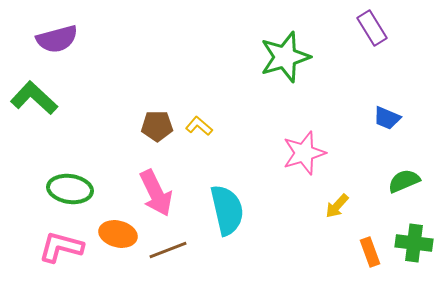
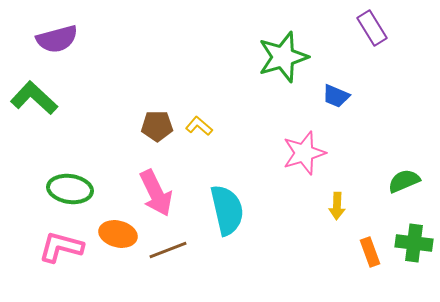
green star: moved 2 px left
blue trapezoid: moved 51 px left, 22 px up
yellow arrow: rotated 40 degrees counterclockwise
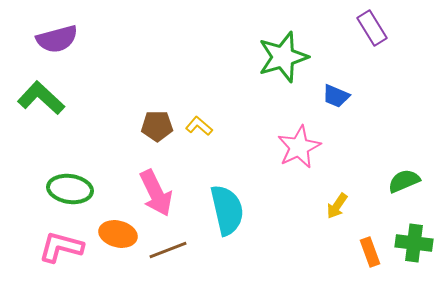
green L-shape: moved 7 px right
pink star: moved 5 px left, 6 px up; rotated 9 degrees counterclockwise
yellow arrow: rotated 32 degrees clockwise
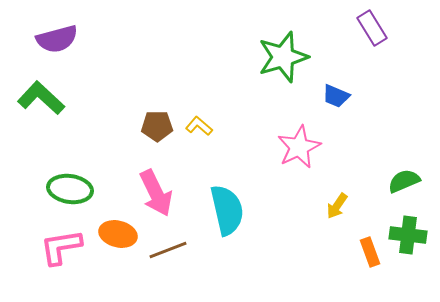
green cross: moved 6 px left, 8 px up
pink L-shape: rotated 24 degrees counterclockwise
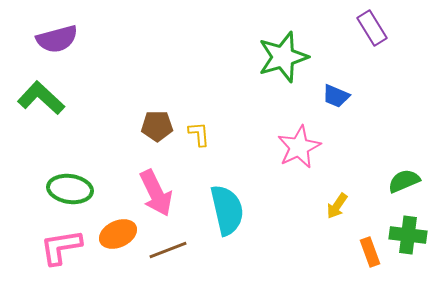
yellow L-shape: moved 8 px down; rotated 44 degrees clockwise
orange ellipse: rotated 39 degrees counterclockwise
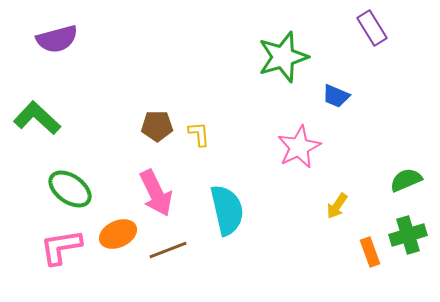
green L-shape: moved 4 px left, 20 px down
green semicircle: moved 2 px right, 1 px up
green ellipse: rotated 27 degrees clockwise
green cross: rotated 24 degrees counterclockwise
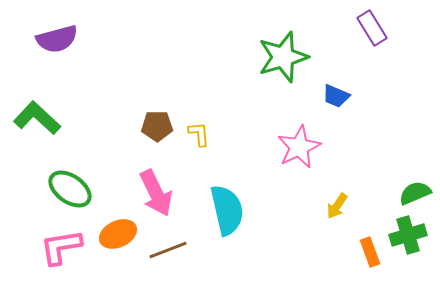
green semicircle: moved 9 px right, 13 px down
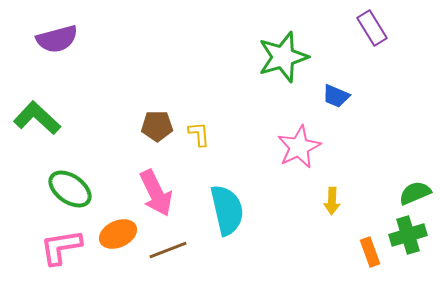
yellow arrow: moved 5 px left, 5 px up; rotated 32 degrees counterclockwise
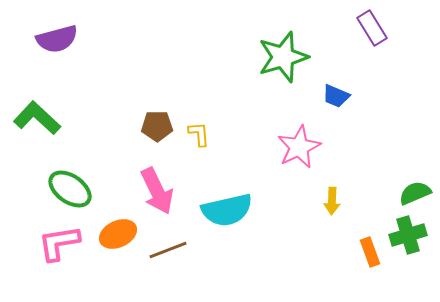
pink arrow: moved 1 px right, 2 px up
cyan semicircle: rotated 90 degrees clockwise
pink L-shape: moved 2 px left, 4 px up
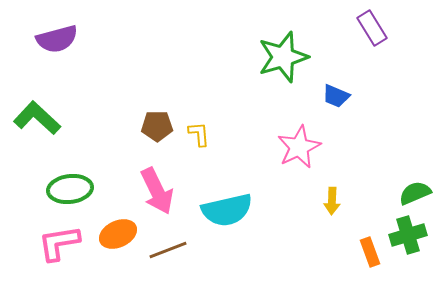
green ellipse: rotated 42 degrees counterclockwise
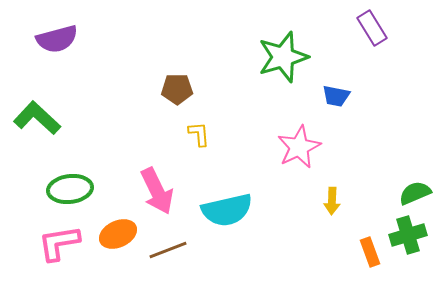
blue trapezoid: rotated 12 degrees counterclockwise
brown pentagon: moved 20 px right, 37 px up
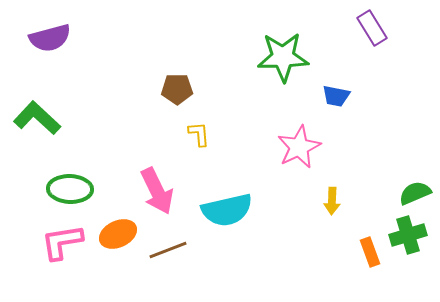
purple semicircle: moved 7 px left, 1 px up
green star: rotated 15 degrees clockwise
green ellipse: rotated 9 degrees clockwise
pink L-shape: moved 3 px right, 1 px up
